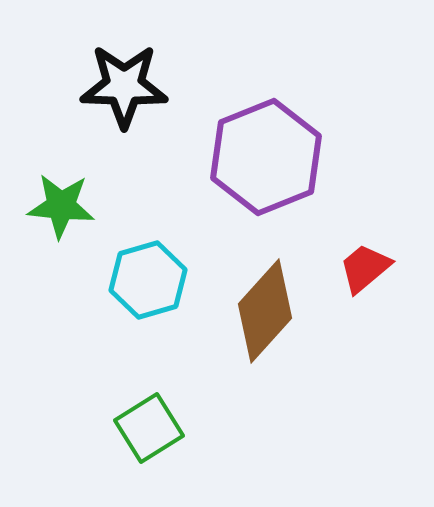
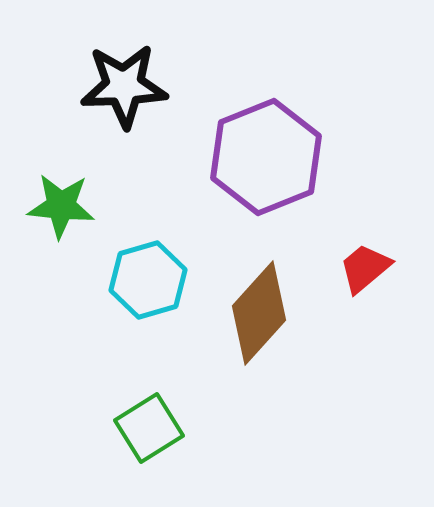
black star: rotated 4 degrees counterclockwise
brown diamond: moved 6 px left, 2 px down
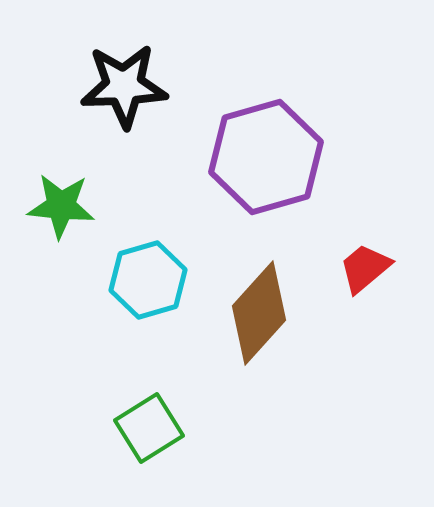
purple hexagon: rotated 6 degrees clockwise
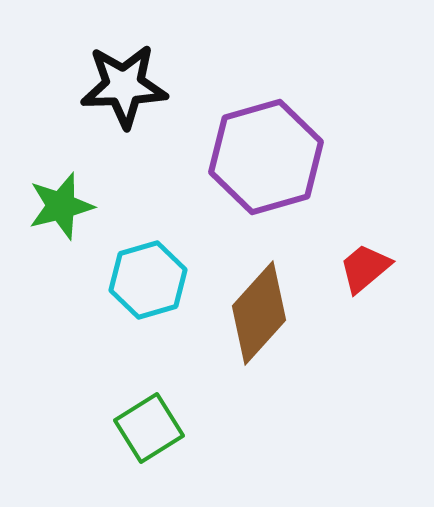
green star: rotated 20 degrees counterclockwise
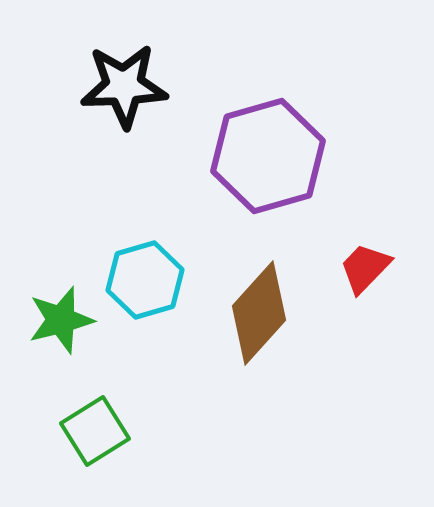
purple hexagon: moved 2 px right, 1 px up
green star: moved 114 px down
red trapezoid: rotated 6 degrees counterclockwise
cyan hexagon: moved 3 px left
green square: moved 54 px left, 3 px down
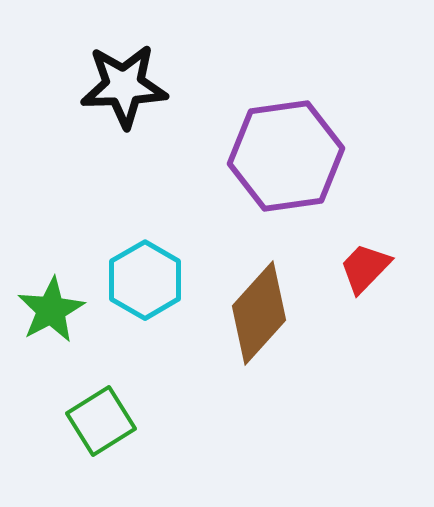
purple hexagon: moved 18 px right; rotated 8 degrees clockwise
cyan hexagon: rotated 14 degrees counterclockwise
green star: moved 10 px left, 10 px up; rotated 14 degrees counterclockwise
green square: moved 6 px right, 10 px up
